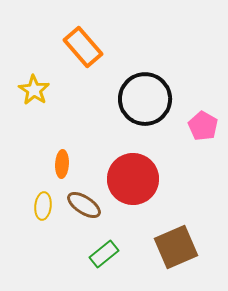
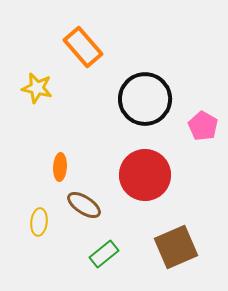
yellow star: moved 3 px right, 2 px up; rotated 20 degrees counterclockwise
orange ellipse: moved 2 px left, 3 px down
red circle: moved 12 px right, 4 px up
yellow ellipse: moved 4 px left, 16 px down
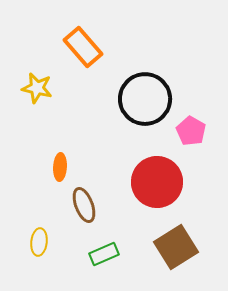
pink pentagon: moved 12 px left, 5 px down
red circle: moved 12 px right, 7 px down
brown ellipse: rotated 36 degrees clockwise
yellow ellipse: moved 20 px down
brown square: rotated 9 degrees counterclockwise
green rectangle: rotated 16 degrees clockwise
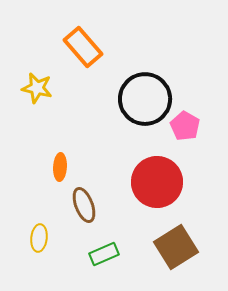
pink pentagon: moved 6 px left, 5 px up
yellow ellipse: moved 4 px up
